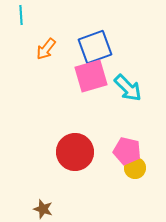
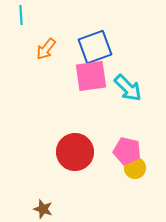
pink square: rotated 8 degrees clockwise
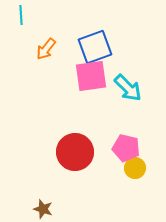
pink pentagon: moved 1 px left, 3 px up
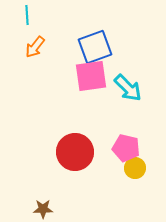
cyan line: moved 6 px right
orange arrow: moved 11 px left, 2 px up
brown star: rotated 18 degrees counterclockwise
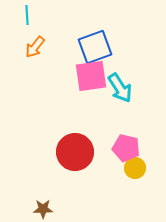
cyan arrow: moved 8 px left; rotated 12 degrees clockwise
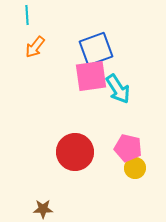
blue square: moved 1 px right, 2 px down
cyan arrow: moved 2 px left, 1 px down
pink pentagon: moved 2 px right
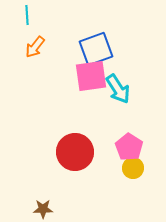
pink pentagon: moved 1 px right, 1 px up; rotated 20 degrees clockwise
yellow circle: moved 2 px left
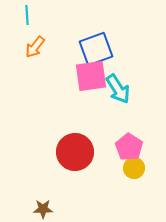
yellow circle: moved 1 px right
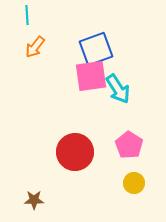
pink pentagon: moved 2 px up
yellow circle: moved 15 px down
brown star: moved 9 px left, 9 px up
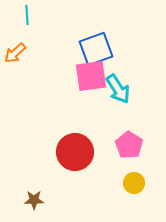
orange arrow: moved 20 px left, 6 px down; rotated 10 degrees clockwise
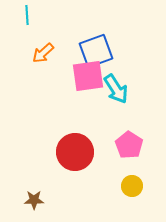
blue square: moved 2 px down
orange arrow: moved 28 px right
pink square: moved 3 px left
cyan arrow: moved 2 px left
yellow circle: moved 2 px left, 3 px down
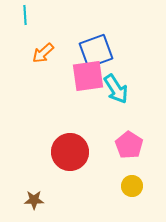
cyan line: moved 2 px left
red circle: moved 5 px left
